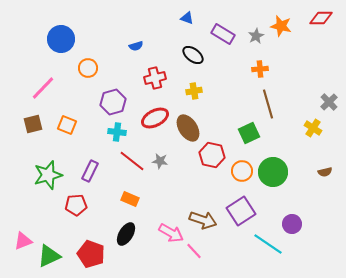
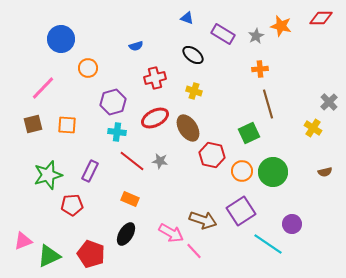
yellow cross at (194, 91): rotated 28 degrees clockwise
orange square at (67, 125): rotated 18 degrees counterclockwise
red pentagon at (76, 205): moved 4 px left
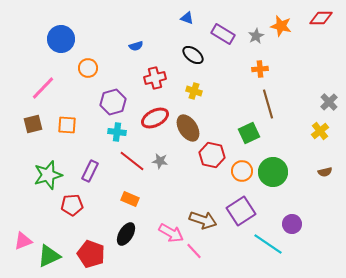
yellow cross at (313, 128): moved 7 px right, 3 px down; rotated 18 degrees clockwise
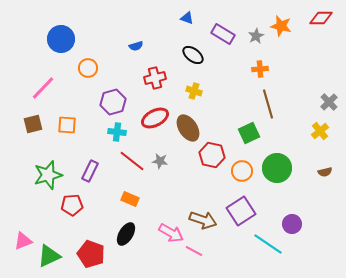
green circle at (273, 172): moved 4 px right, 4 px up
pink line at (194, 251): rotated 18 degrees counterclockwise
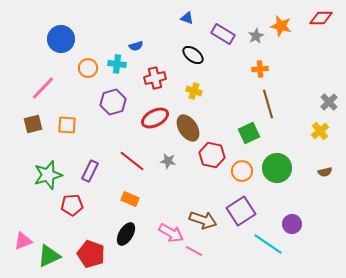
cyan cross at (117, 132): moved 68 px up
gray star at (160, 161): moved 8 px right
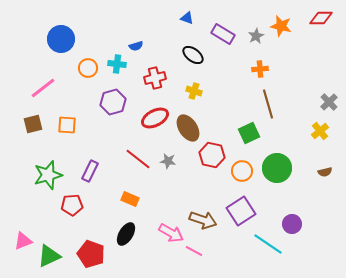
pink line at (43, 88): rotated 8 degrees clockwise
red line at (132, 161): moved 6 px right, 2 px up
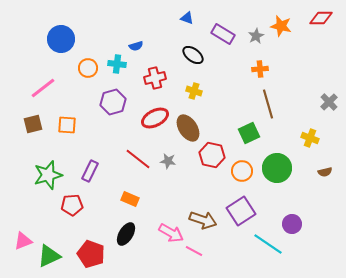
yellow cross at (320, 131): moved 10 px left, 7 px down; rotated 30 degrees counterclockwise
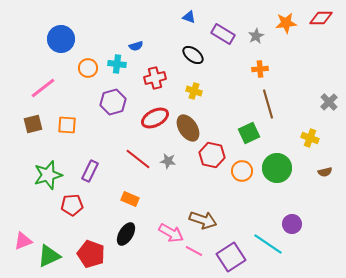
blue triangle at (187, 18): moved 2 px right, 1 px up
orange star at (281, 26): moved 5 px right, 3 px up; rotated 20 degrees counterclockwise
purple square at (241, 211): moved 10 px left, 46 px down
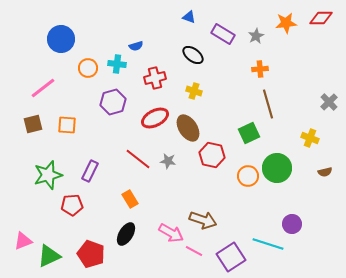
orange circle at (242, 171): moved 6 px right, 5 px down
orange rectangle at (130, 199): rotated 36 degrees clockwise
cyan line at (268, 244): rotated 16 degrees counterclockwise
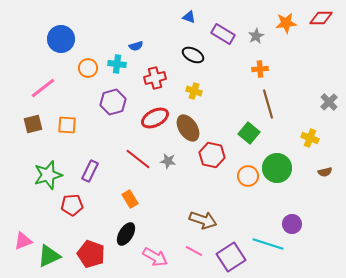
black ellipse at (193, 55): rotated 10 degrees counterclockwise
green square at (249, 133): rotated 25 degrees counterclockwise
pink arrow at (171, 233): moved 16 px left, 24 px down
